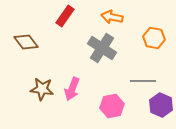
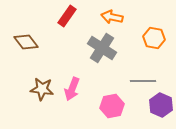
red rectangle: moved 2 px right
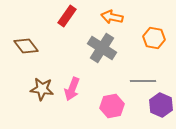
brown diamond: moved 4 px down
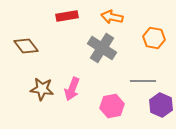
red rectangle: rotated 45 degrees clockwise
